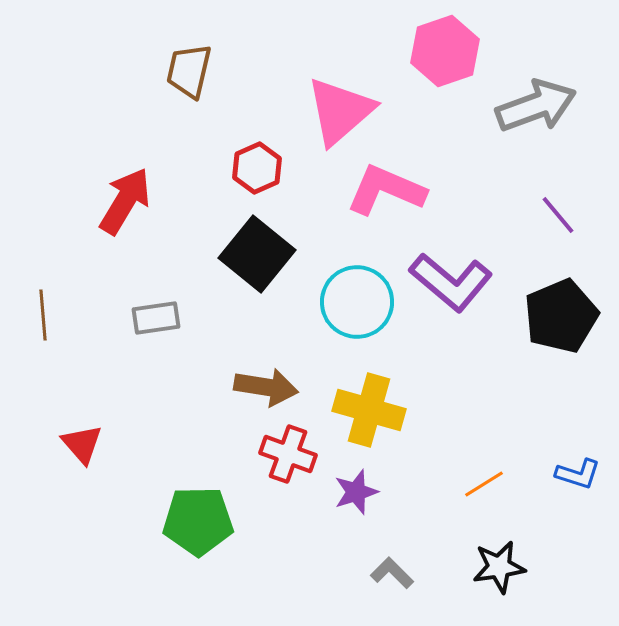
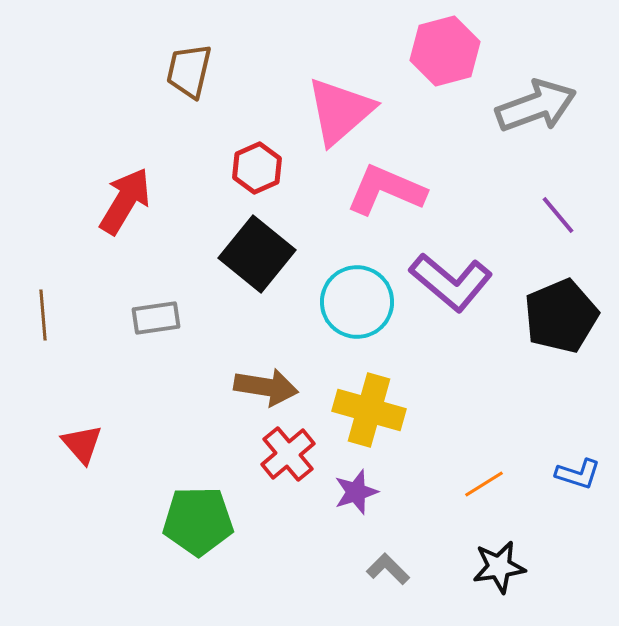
pink hexagon: rotated 4 degrees clockwise
red cross: rotated 30 degrees clockwise
gray L-shape: moved 4 px left, 4 px up
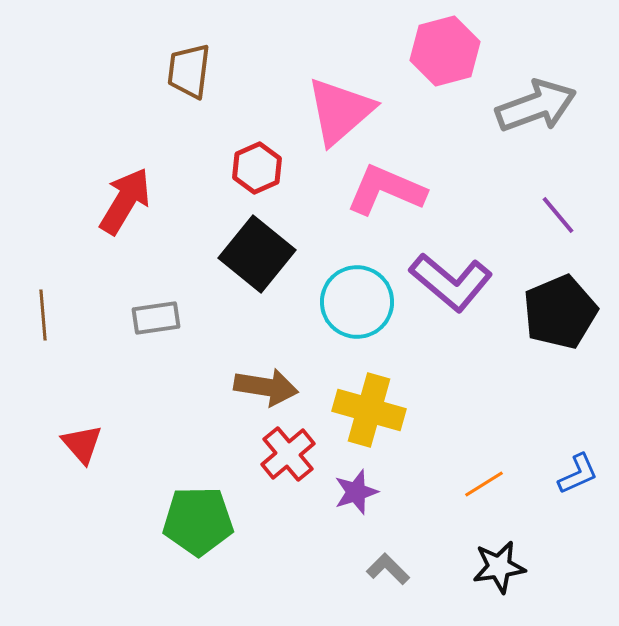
brown trapezoid: rotated 6 degrees counterclockwise
black pentagon: moved 1 px left, 4 px up
blue L-shape: rotated 42 degrees counterclockwise
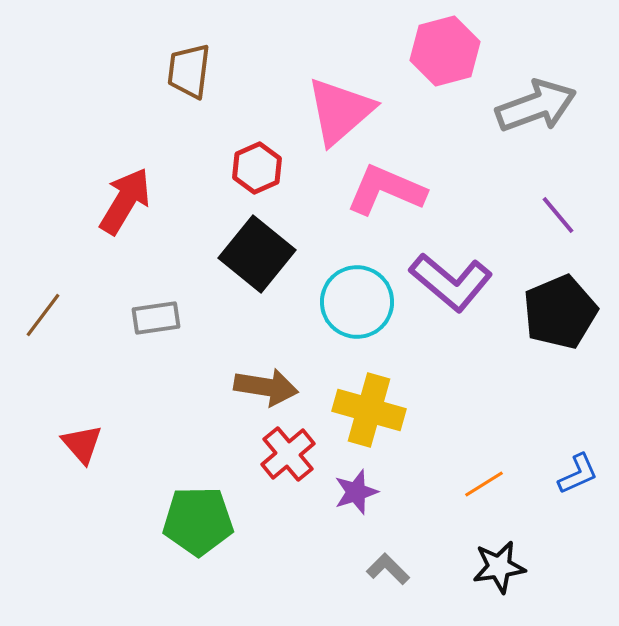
brown line: rotated 42 degrees clockwise
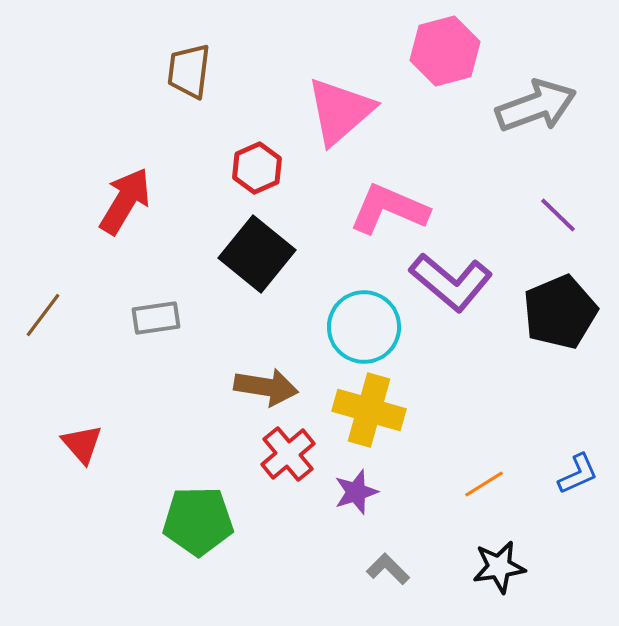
pink L-shape: moved 3 px right, 19 px down
purple line: rotated 6 degrees counterclockwise
cyan circle: moved 7 px right, 25 px down
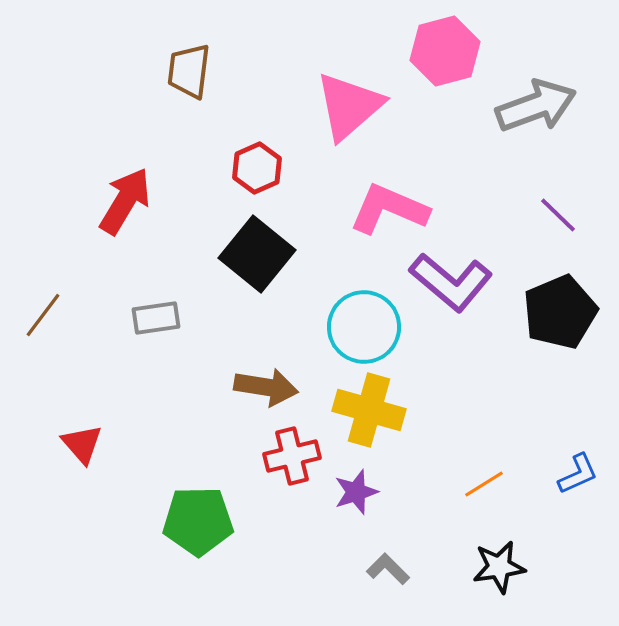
pink triangle: moved 9 px right, 5 px up
red cross: moved 4 px right, 2 px down; rotated 26 degrees clockwise
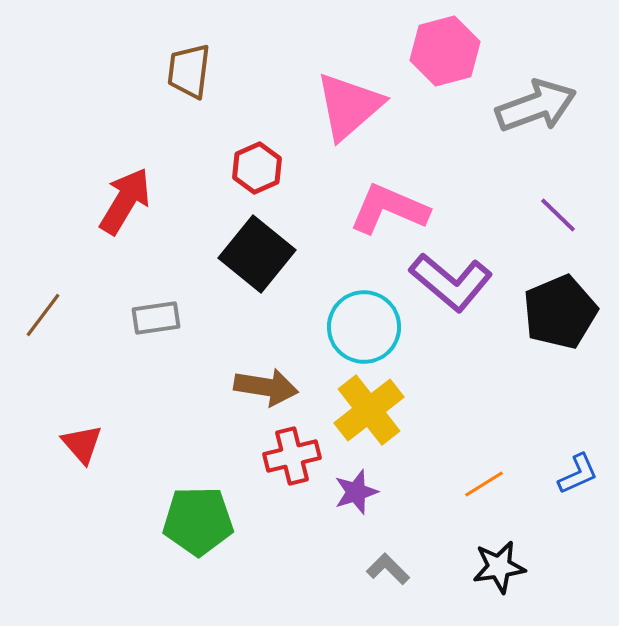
yellow cross: rotated 36 degrees clockwise
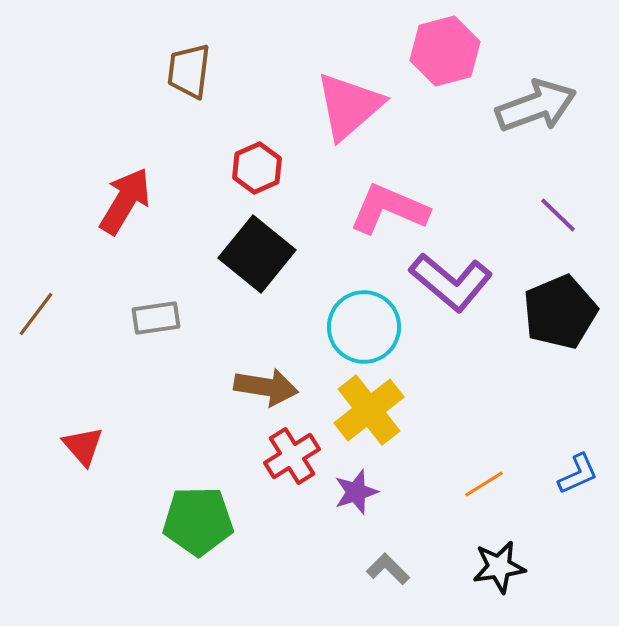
brown line: moved 7 px left, 1 px up
red triangle: moved 1 px right, 2 px down
red cross: rotated 18 degrees counterclockwise
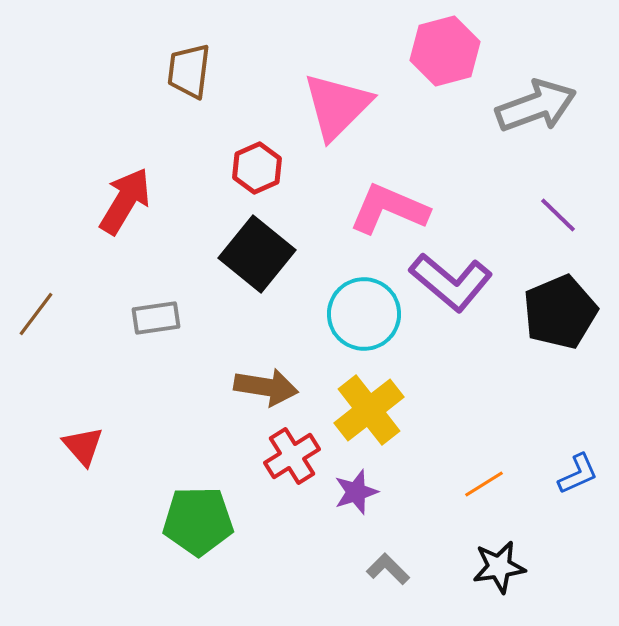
pink triangle: moved 12 px left; rotated 4 degrees counterclockwise
cyan circle: moved 13 px up
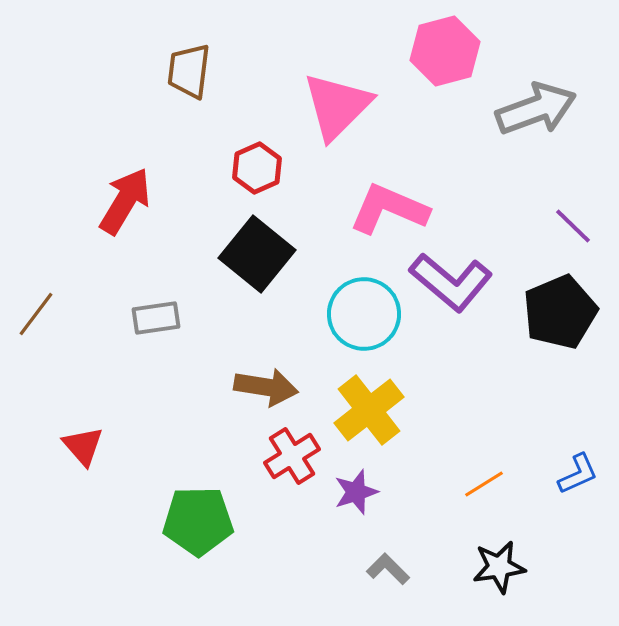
gray arrow: moved 3 px down
purple line: moved 15 px right, 11 px down
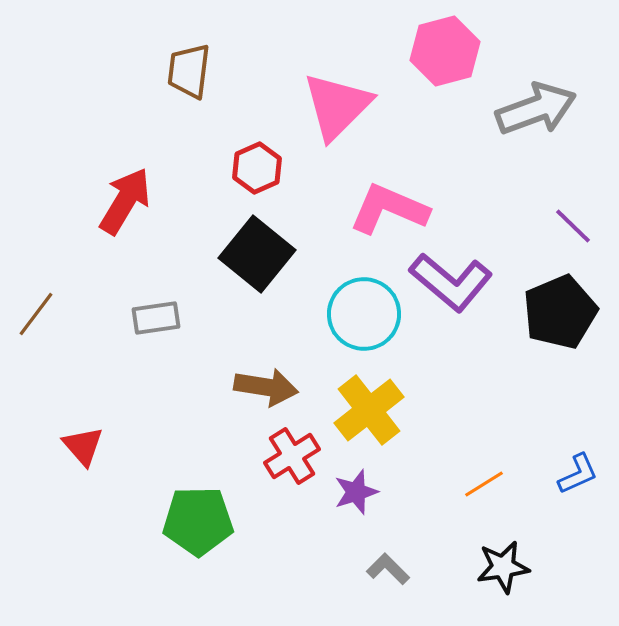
black star: moved 4 px right
